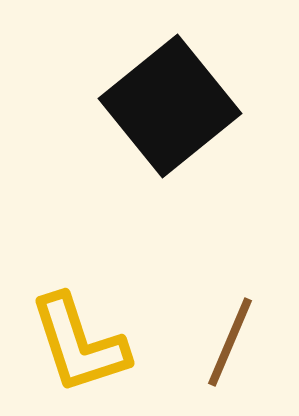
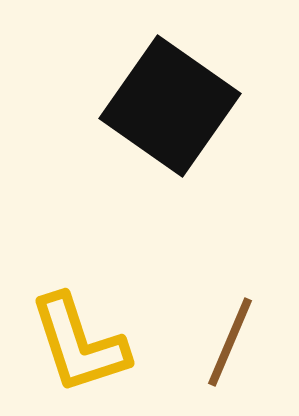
black square: rotated 16 degrees counterclockwise
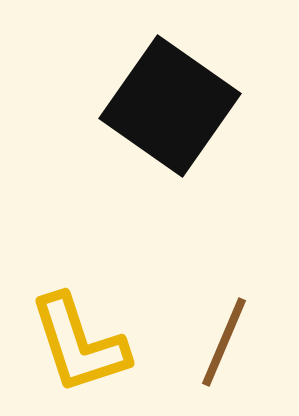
brown line: moved 6 px left
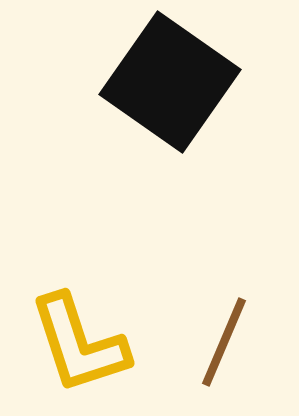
black square: moved 24 px up
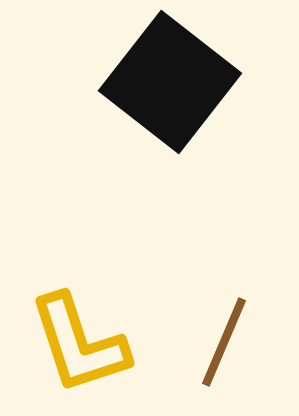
black square: rotated 3 degrees clockwise
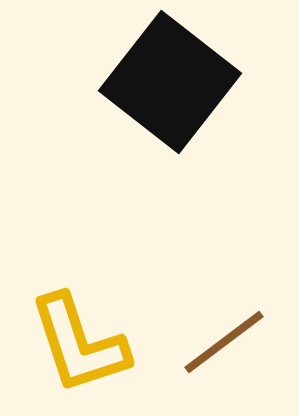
brown line: rotated 30 degrees clockwise
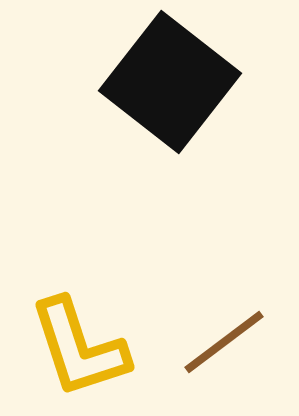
yellow L-shape: moved 4 px down
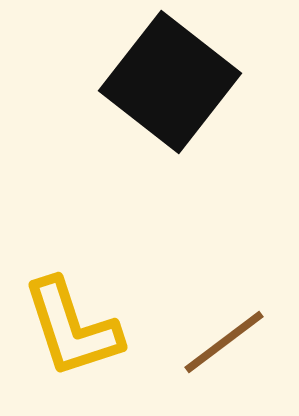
yellow L-shape: moved 7 px left, 20 px up
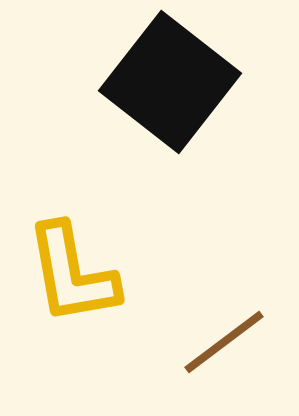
yellow L-shape: moved 54 px up; rotated 8 degrees clockwise
